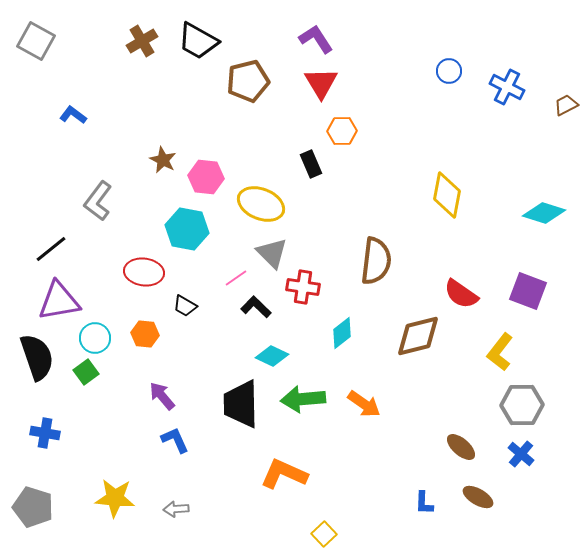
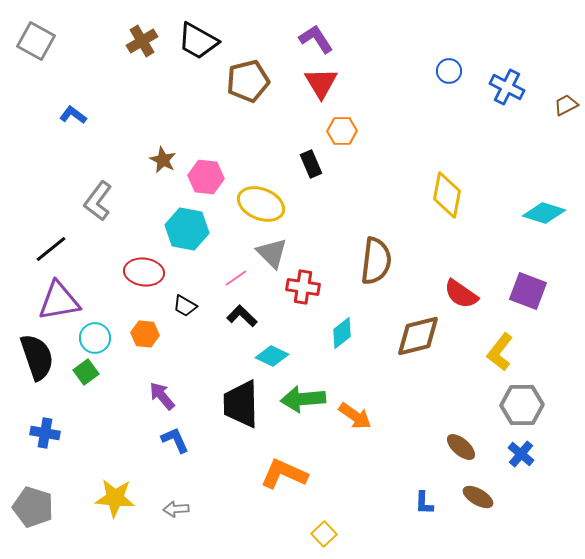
black L-shape at (256, 307): moved 14 px left, 9 px down
orange arrow at (364, 404): moved 9 px left, 12 px down
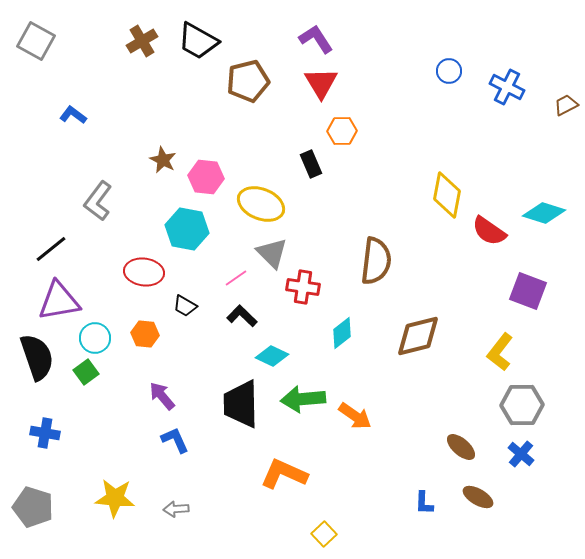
red semicircle at (461, 294): moved 28 px right, 63 px up
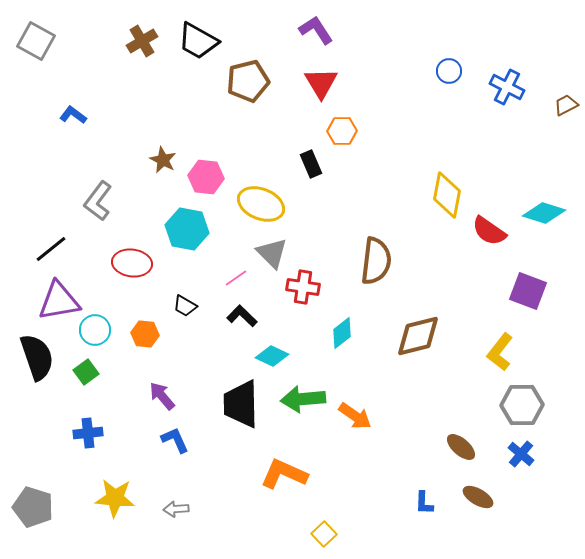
purple L-shape at (316, 39): moved 9 px up
red ellipse at (144, 272): moved 12 px left, 9 px up
cyan circle at (95, 338): moved 8 px up
blue cross at (45, 433): moved 43 px right; rotated 16 degrees counterclockwise
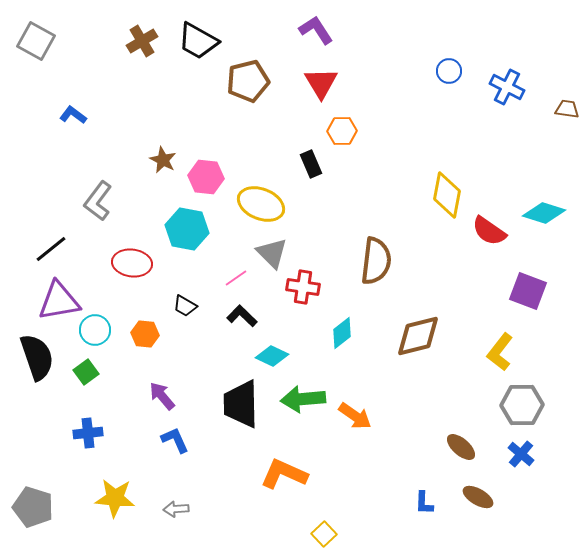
brown trapezoid at (566, 105): moved 1 px right, 4 px down; rotated 35 degrees clockwise
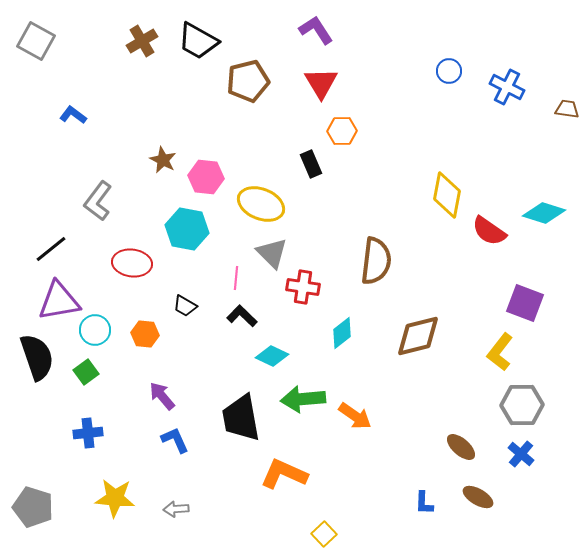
pink line at (236, 278): rotated 50 degrees counterclockwise
purple square at (528, 291): moved 3 px left, 12 px down
black trapezoid at (241, 404): moved 14 px down; rotated 9 degrees counterclockwise
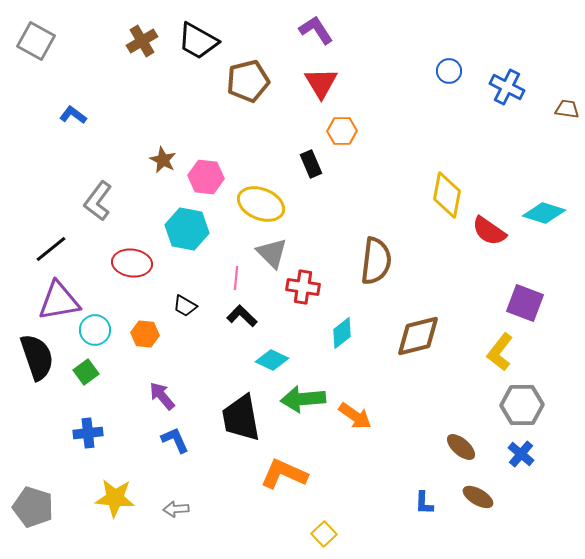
cyan diamond at (272, 356): moved 4 px down
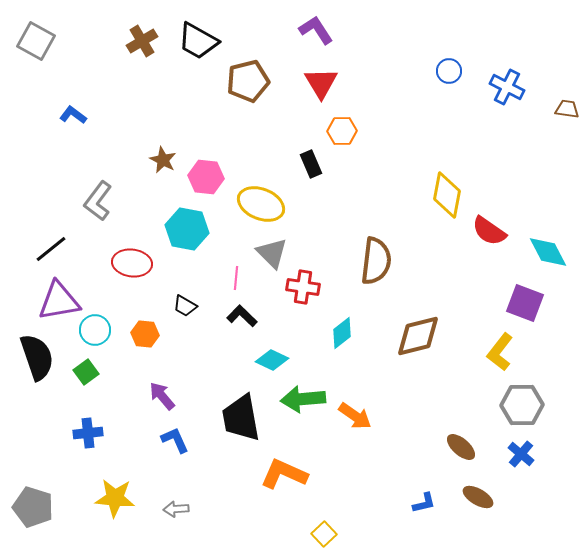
cyan diamond at (544, 213): moved 4 px right, 39 px down; rotated 45 degrees clockwise
blue L-shape at (424, 503): rotated 105 degrees counterclockwise
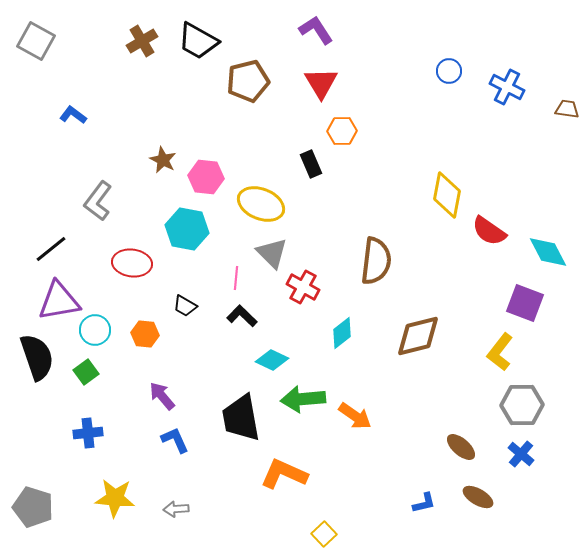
red cross at (303, 287): rotated 20 degrees clockwise
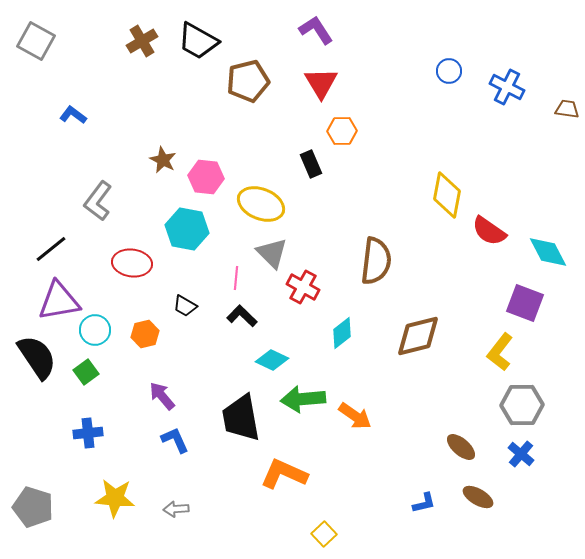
orange hexagon at (145, 334): rotated 20 degrees counterclockwise
black semicircle at (37, 357): rotated 15 degrees counterclockwise
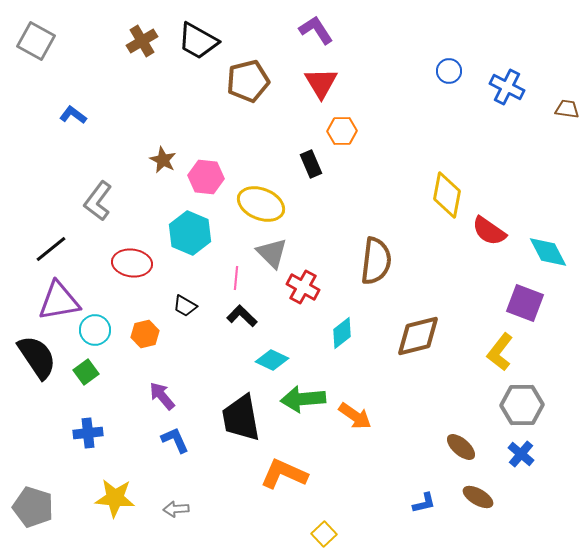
cyan hexagon at (187, 229): moved 3 px right, 4 px down; rotated 12 degrees clockwise
